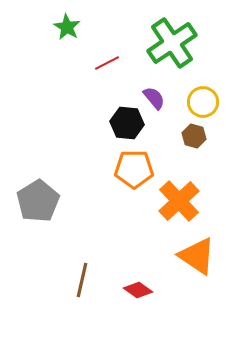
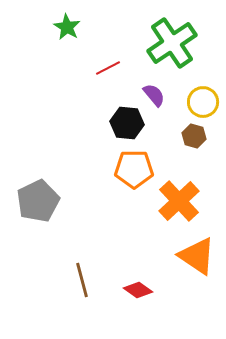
red line: moved 1 px right, 5 px down
purple semicircle: moved 3 px up
gray pentagon: rotated 6 degrees clockwise
brown line: rotated 28 degrees counterclockwise
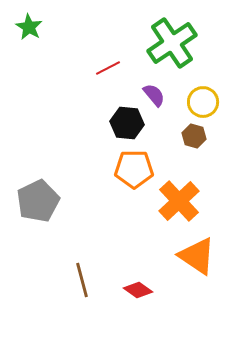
green star: moved 38 px left
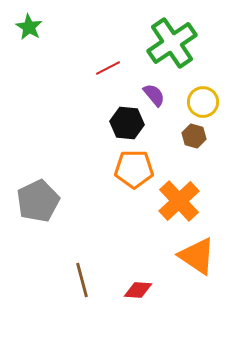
red diamond: rotated 32 degrees counterclockwise
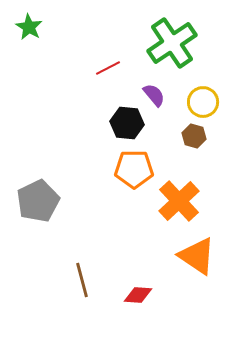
red diamond: moved 5 px down
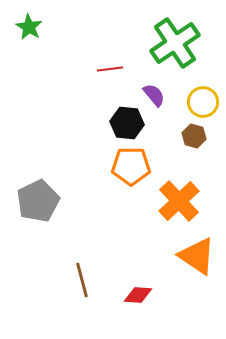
green cross: moved 3 px right
red line: moved 2 px right, 1 px down; rotated 20 degrees clockwise
orange pentagon: moved 3 px left, 3 px up
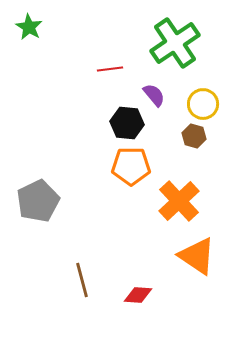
yellow circle: moved 2 px down
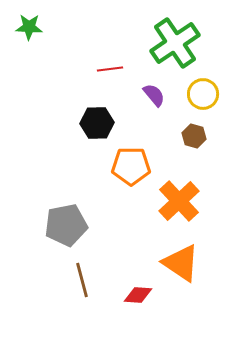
green star: rotated 28 degrees counterclockwise
yellow circle: moved 10 px up
black hexagon: moved 30 px left; rotated 8 degrees counterclockwise
gray pentagon: moved 28 px right, 24 px down; rotated 15 degrees clockwise
orange triangle: moved 16 px left, 7 px down
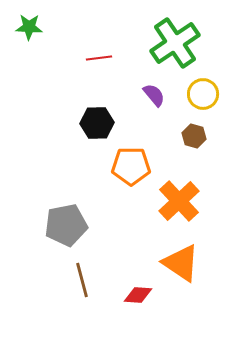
red line: moved 11 px left, 11 px up
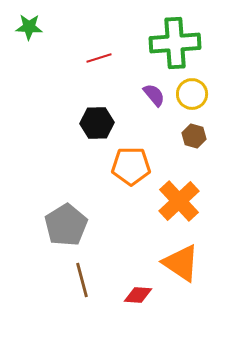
green cross: rotated 30 degrees clockwise
red line: rotated 10 degrees counterclockwise
yellow circle: moved 11 px left
gray pentagon: rotated 21 degrees counterclockwise
